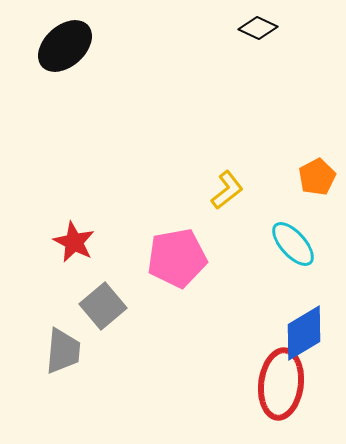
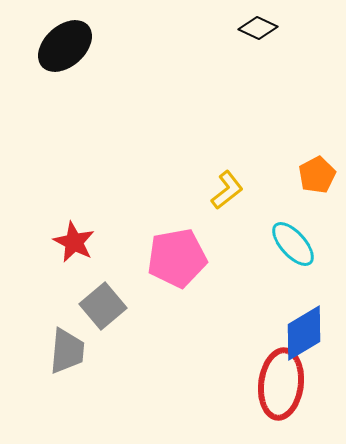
orange pentagon: moved 2 px up
gray trapezoid: moved 4 px right
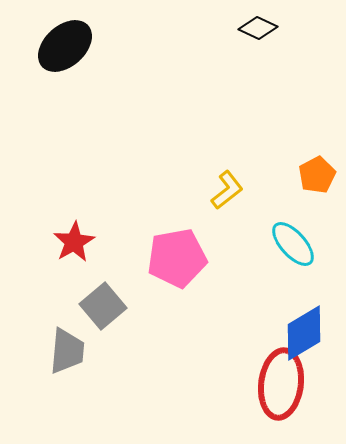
red star: rotated 15 degrees clockwise
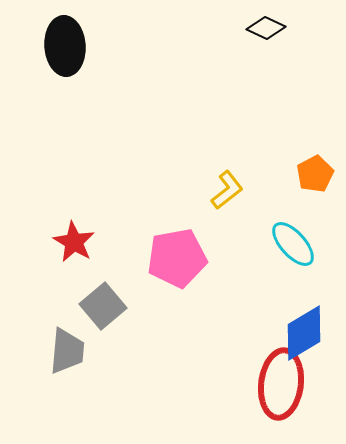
black diamond: moved 8 px right
black ellipse: rotated 52 degrees counterclockwise
orange pentagon: moved 2 px left, 1 px up
red star: rotated 12 degrees counterclockwise
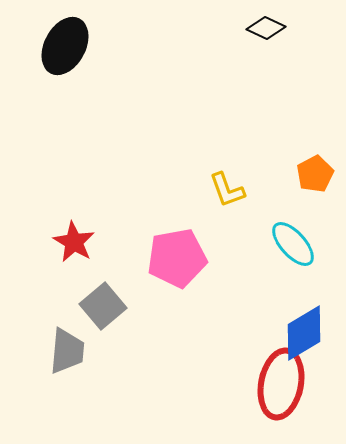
black ellipse: rotated 32 degrees clockwise
yellow L-shape: rotated 108 degrees clockwise
red ellipse: rotated 4 degrees clockwise
